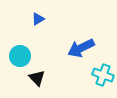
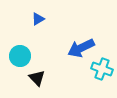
cyan cross: moved 1 px left, 6 px up
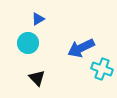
cyan circle: moved 8 px right, 13 px up
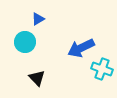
cyan circle: moved 3 px left, 1 px up
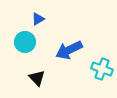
blue arrow: moved 12 px left, 2 px down
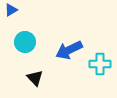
blue triangle: moved 27 px left, 9 px up
cyan cross: moved 2 px left, 5 px up; rotated 20 degrees counterclockwise
black triangle: moved 2 px left
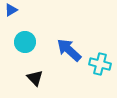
blue arrow: rotated 68 degrees clockwise
cyan cross: rotated 15 degrees clockwise
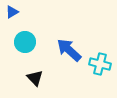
blue triangle: moved 1 px right, 2 px down
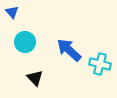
blue triangle: rotated 40 degrees counterclockwise
